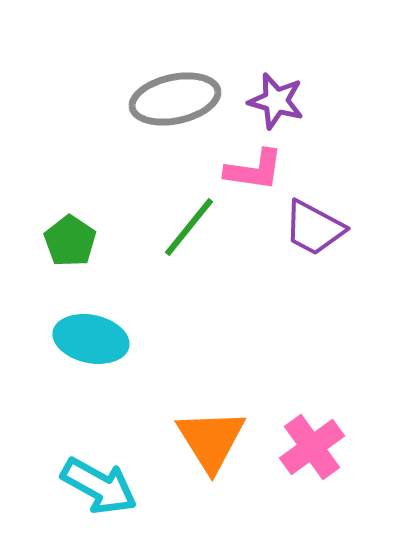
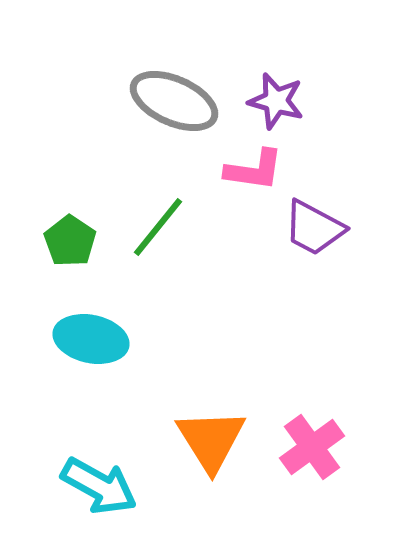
gray ellipse: moved 1 px left, 2 px down; rotated 36 degrees clockwise
green line: moved 31 px left
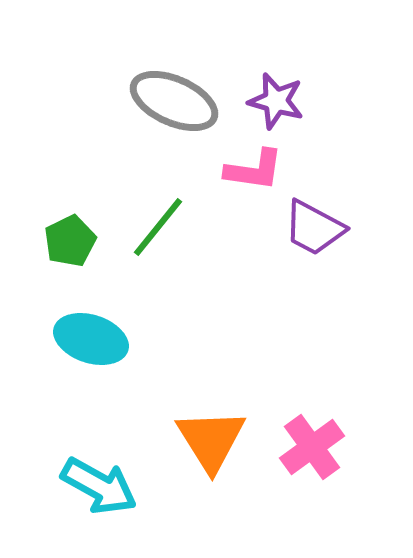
green pentagon: rotated 12 degrees clockwise
cyan ellipse: rotated 6 degrees clockwise
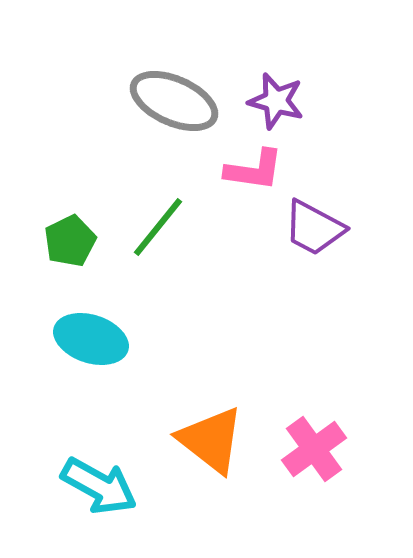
orange triangle: rotated 20 degrees counterclockwise
pink cross: moved 2 px right, 2 px down
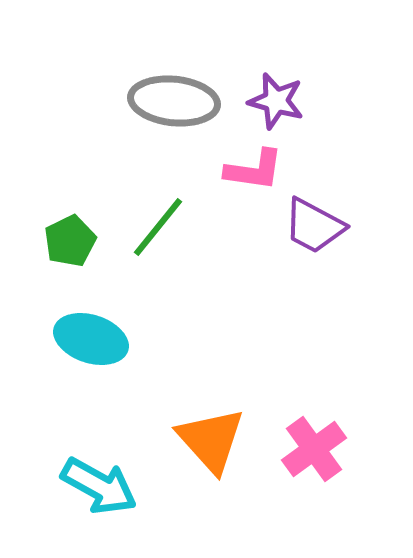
gray ellipse: rotated 18 degrees counterclockwise
purple trapezoid: moved 2 px up
orange triangle: rotated 10 degrees clockwise
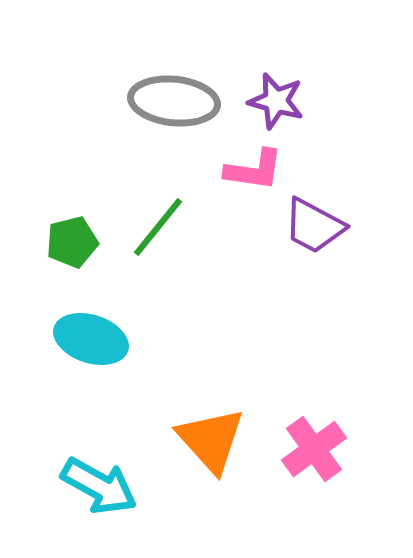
green pentagon: moved 2 px right, 1 px down; rotated 12 degrees clockwise
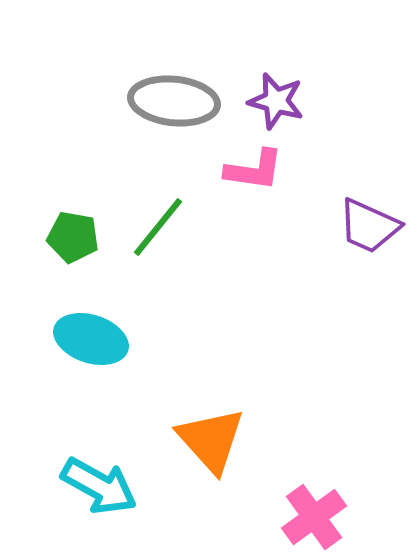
purple trapezoid: moved 55 px right; rotated 4 degrees counterclockwise
green pentagon: moved 1 px right, 5 px up; rotated 24 degrees clockwise
pink cross: moved 68 px down
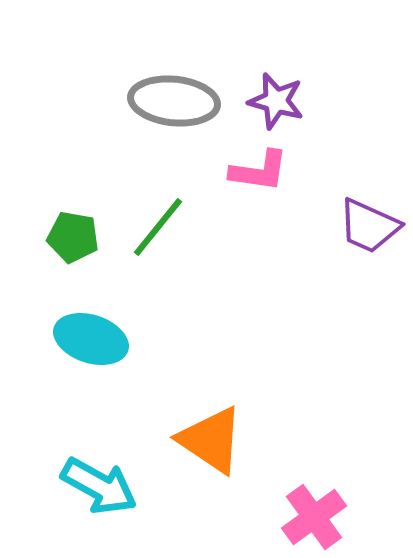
pink L-shape: moved 5 px right, 1 px down
orange triangle: rotated 14 degrees counterclockwise
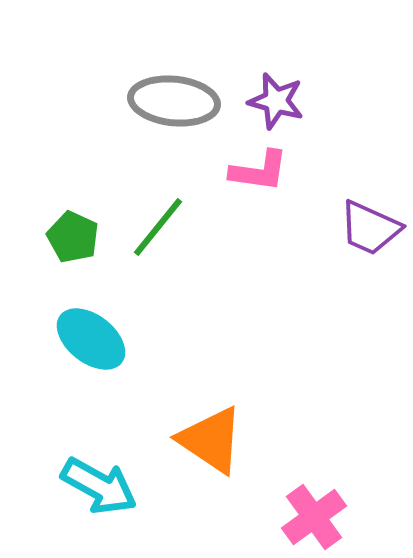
purple trapezoid: moved 1 px right, 2 px down
green pentagon: rotated 15 degrees clockwise
cyan ellipse: rotated 20 degrees clockwise
